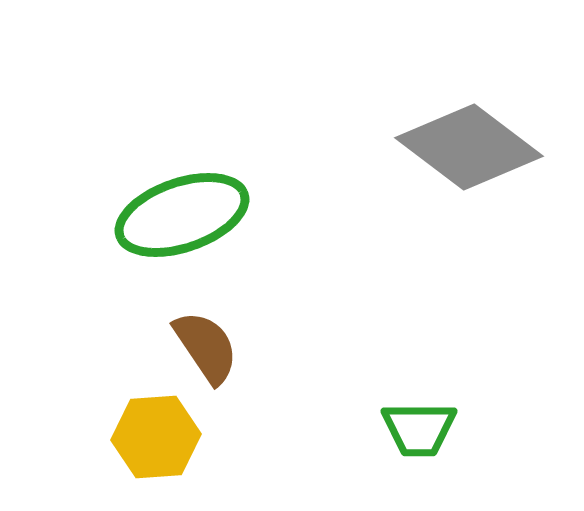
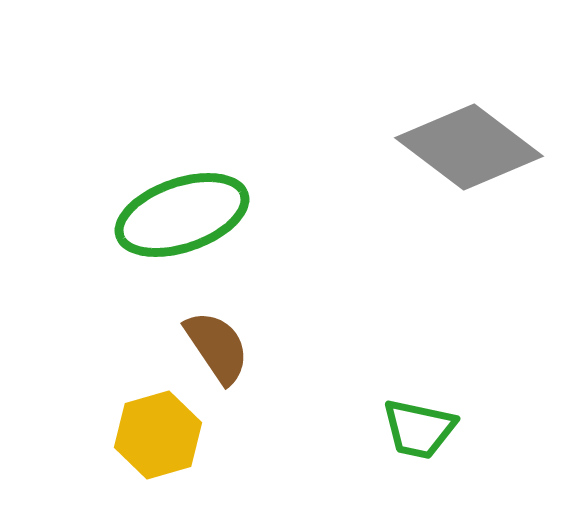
brown semicircle: moved 11 px right
green trapezoid: rotated 12 degrees clockwise
yellow hexagon: moved 2 px right, 2 px up; rotated 12 degrees counterclockwise
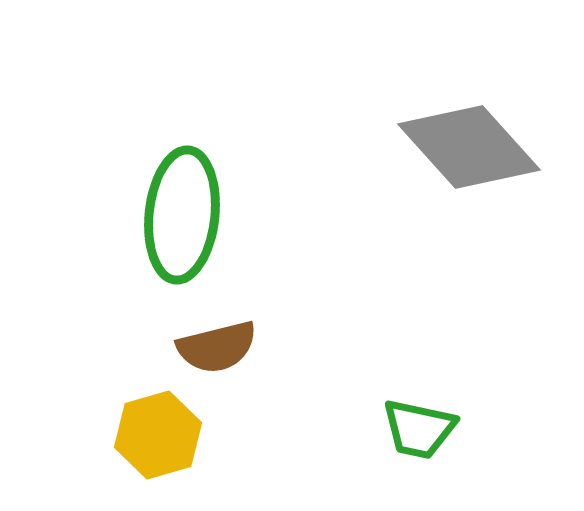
gray diamond: rotated 11 degrees clockwise
green ellipse: rotated 65 degrees counterclockwise
brown semicircle: rotated 110 degrees clockwise
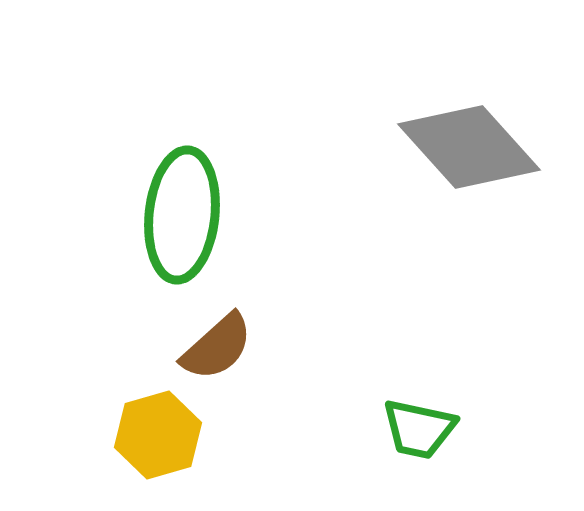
brown semicircle: rotated 28 degrees counterclockwise
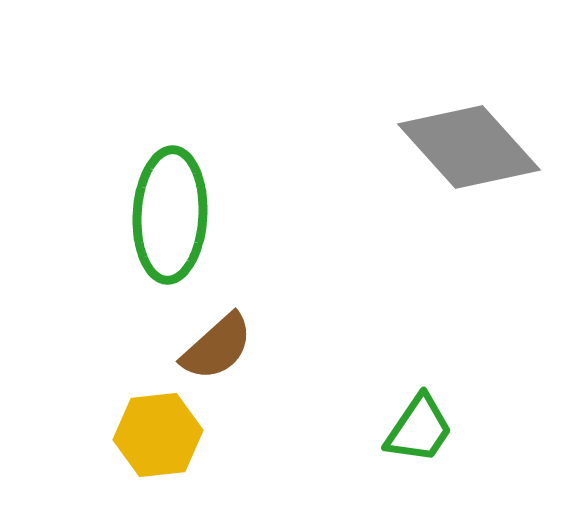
green ellipse: moved 12 px left; rotated 3 degrees counterclockwise
green trapezoid: rotated 68 degrees counterclockwise
yellow hexagon: rotated 10 degrees clockwise
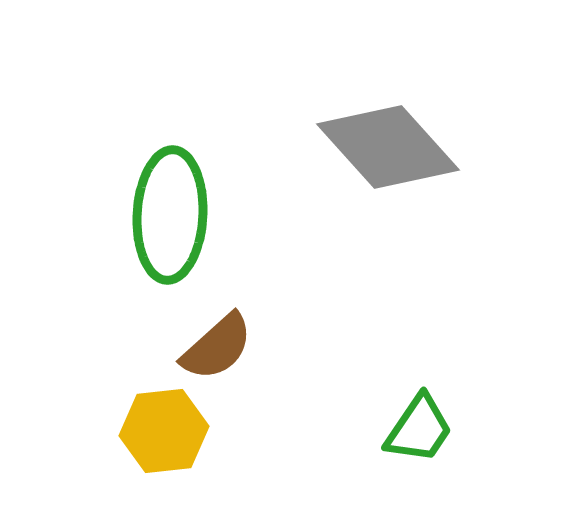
gray diamond: moved 81 px left
yellow hexagon: moved 6 px right, 4 px up
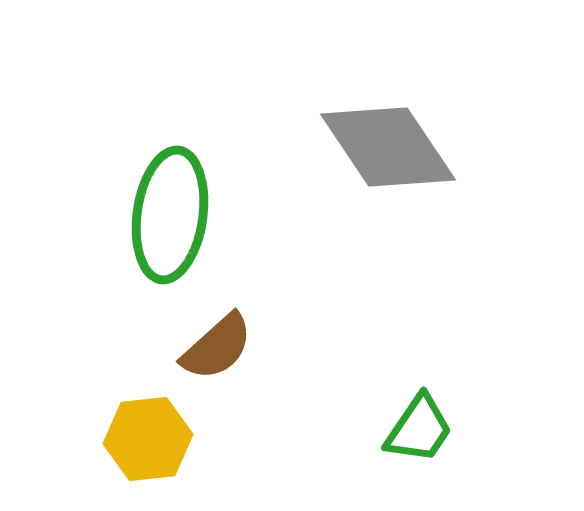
gray diamond: rotated 8 degrees clockwise
green ellipse: rotated 5 degrees clockwise
yellow hexagon: moved 16 px left, 8 px down
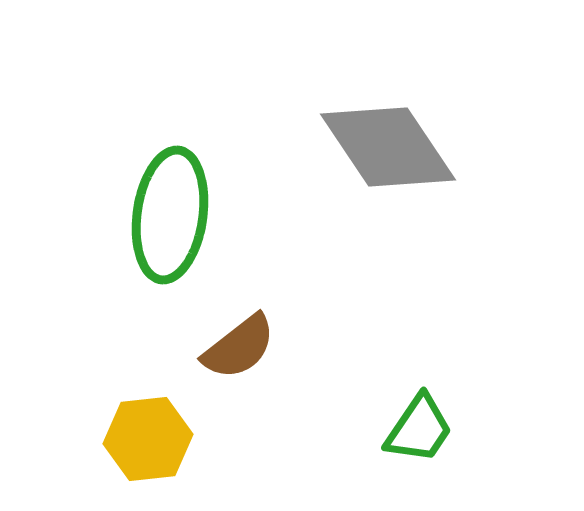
brown semicircle: moved 22 px right; rotated 4 degrees clockwise
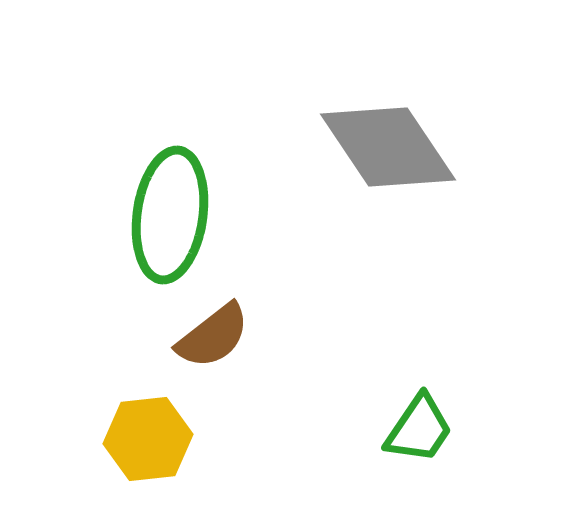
brown semicircle: moved 26 px left, 11 px up
